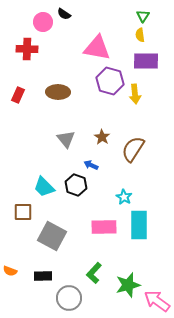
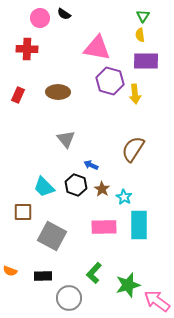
pink circle: moved 3 px left, 4 px up
brown star: moved 52 px down
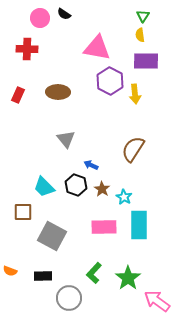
purple hexagon: rotated 12 degrees clockwise
green star: moved 7 px up; rotated 20 degrees counterclockwise
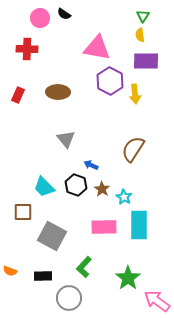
green L-shape: moved 10 px left, 6 px up
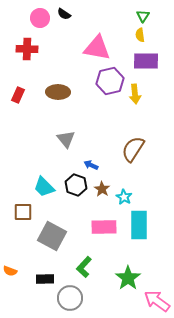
purple hexagon: rotated 20 degrees clockwise
black rectangle: moved 2 px right, 3 px down
gray circle: moved 1 px right
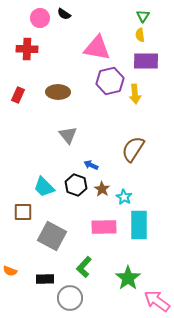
gray triangle: moved 2 px right, 4 px up
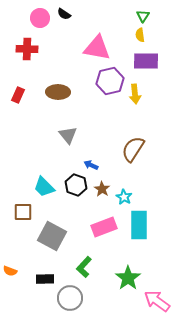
pink rectangle: rotated 20 degrees counterclockwise
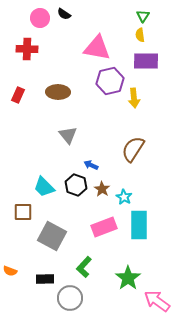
yellow arrow: moved 1 px left, 4 px down
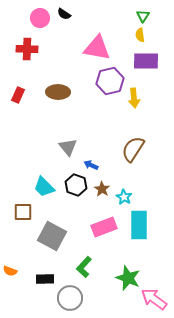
gray triangle: moved 12 px down
green star: rotated 15 degrees counterclockwise
pink arrow: moved 3 px left, 2 px up
